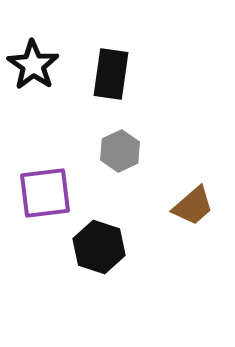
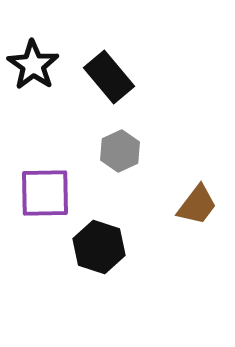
black rectangle: moved 2 px left, 3 px down; rotated 48 degrees counterclockwise
purple square: rotated 6 degrees clockwise
brown trapezoid: moved 4 px right, 1 px up; rotated 12 degrees counterclockwise
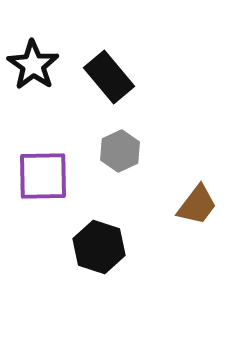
purple square: moved 2 px left, 17 px up
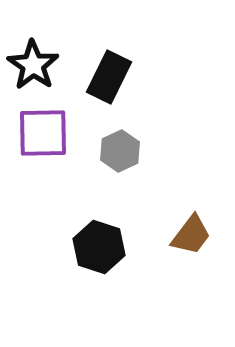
black rectangle: rotated 66 degrees clockwise
purple square: moved 43 px up
brown trapezoid: moved 6 px left, 30 px down
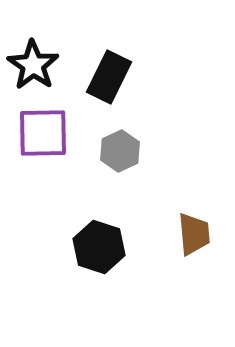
brown trapezoid: moved 3 px right, 1 px up; rotated 42 degrees counterclockwise
